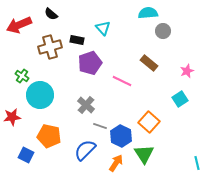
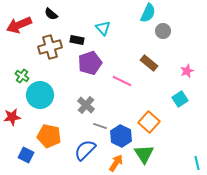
cyan semicircle: rotated 120 degrees clockwise
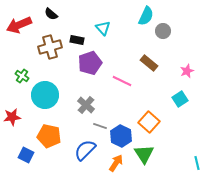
cyan semicircle: moved 2 px left, 3 px down
cyan circle: moved 5 px right
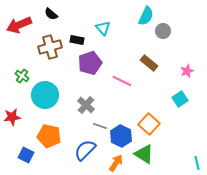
orange square: moved 2 px down
green triangle: rotated 25 degrees counterclockwise
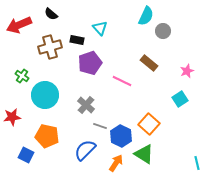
cyan triangle: moved 3 px left
orange pentagon: moved 2 px left
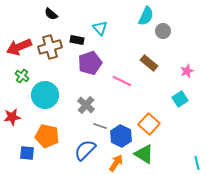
red arrow: moved 22 px down
blue square: moved 1 px right, 2 px up; rotated 21 degrees counterclockwise
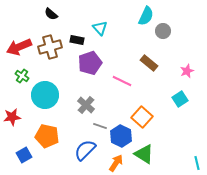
orange square: moved 7 px left, 7 px up
blue square: moved 3 px left, 2 px down; rotated 35 degrees counterclockwise
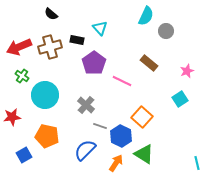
gray circle: moved 3 px right
purple pentagon: moved 4 px right; rotated 15 degrees counterclockwise
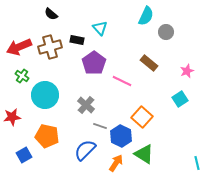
gray circle: moved 1 px down
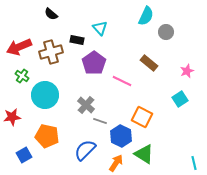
brown cross: moved 1 px right, 5 px down
orange square: rotated 15 degrees counterclockwise
gray line: moved 5 px up
cyan line: moved 3 px left
